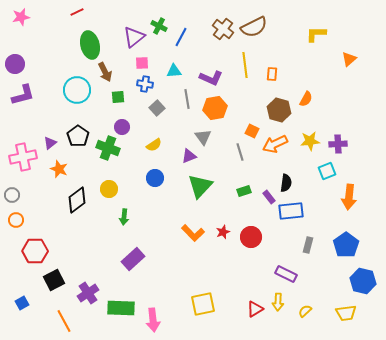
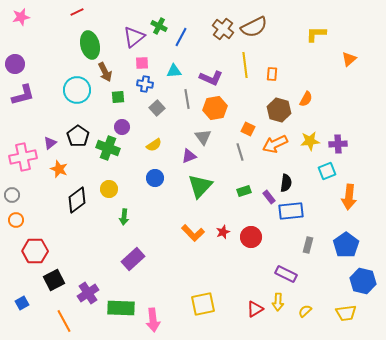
orange square at (252, 131): moved 4 px left, 2 px up
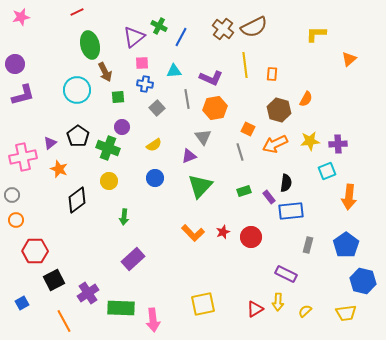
yellow circle at (109, 189): moved 8 px up
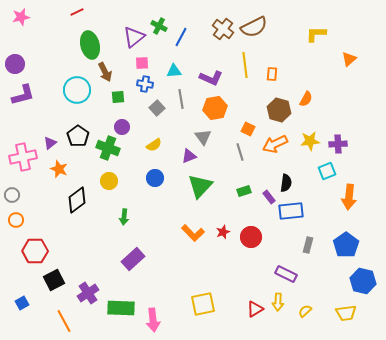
gray line at (187, 99): moved 6 px left
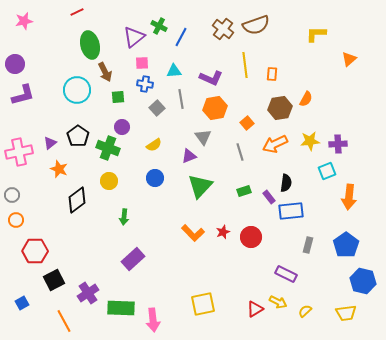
pink star at (21, 17): moved 3 px right, 4 px down
brown semicircle at (254, 27): moved 2 px right, 2 px up; rotated 8 degrees clockwise
brown hexagon at (279, 110): moved 1 px right, 2 px up; rotated 25 degrees counterclockwise
orange square at (248, 129): moved 1 px left, 6 px up; rotated 24 degrees clockwise
pink cross at (23, 157): moved 4 px left, 5 px up
yellow arrow at (278, 302): rotated 66 degrees counterclockwise
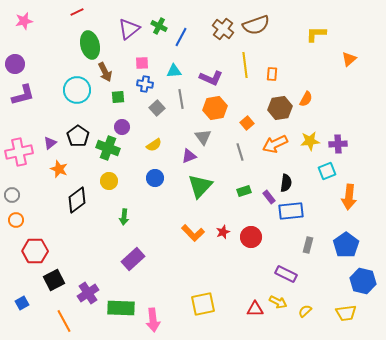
purple triangle at (134, 37): moved 5 px left, 8 px up
red triangle at (255, 309): rotated 30 degrees clockwise
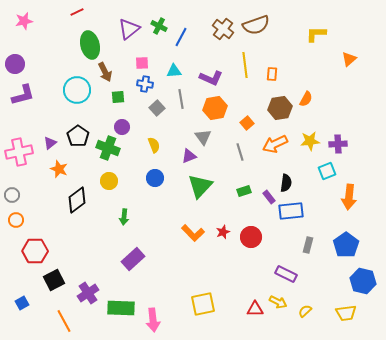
yellow semicircle at (154, 145): rotated 77 degrees counterclockwise
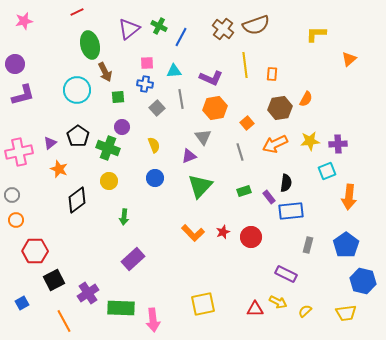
pink square at (142, 63): moved 5 px right
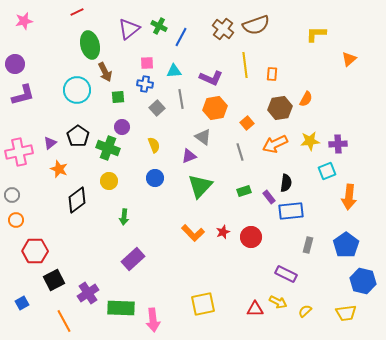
gray triangle at (203, 137): rotated 18 degrees counterclockwise
